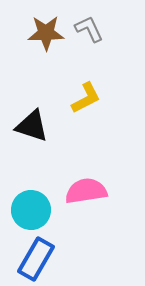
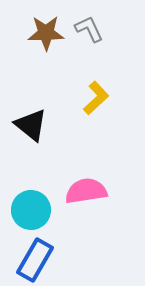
yellow L-shape: moved 10 px right; rotated 16 degrees counterclockwise
black triangle: moved 1 px left, 1 px up; rotated 21 degrees clockwise
blue rectangle: moved 1 px left, 1 px down
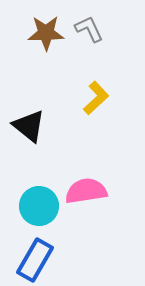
black triangle: moved 2 px left, 1 px down
cyan circle: moved 8 px right, 4 px up
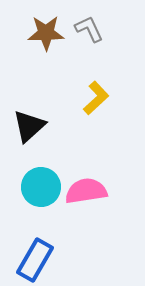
black triangle: rotated 39 degrees clockwise
cyan circle: moved 2 px right, 19 px up
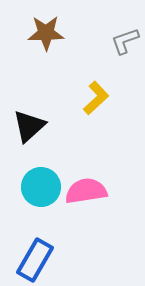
gray L-shape: moved 36 px right, 12 px down; rotated 84 degrees counterclockwise
